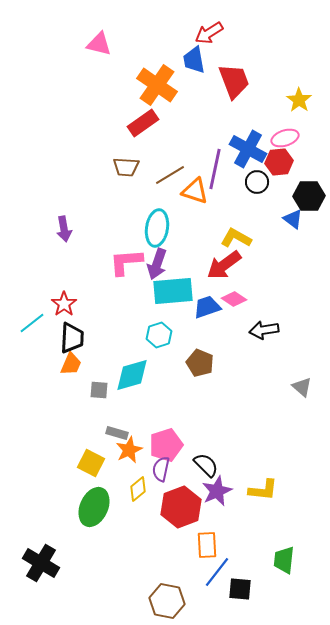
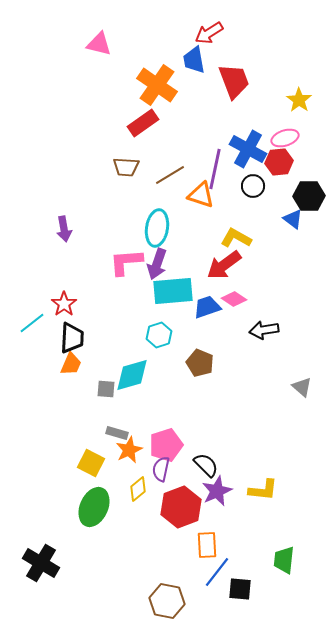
black circle at (257, 182): moved 4 px left, 4 px down
orange triangle at (195, 191): moved 6 px right, 4 px down
gray square at (99, 390): moved 7 px right, 1 px up
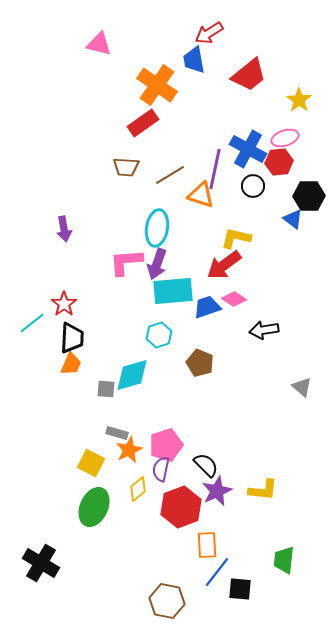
red trapezoid at (234, 81): moved 15 px right, 6 px up; rotated 72 degrees clockwise
yellow L-shape at (236, 238): rotated 16 degrees counterclockwise
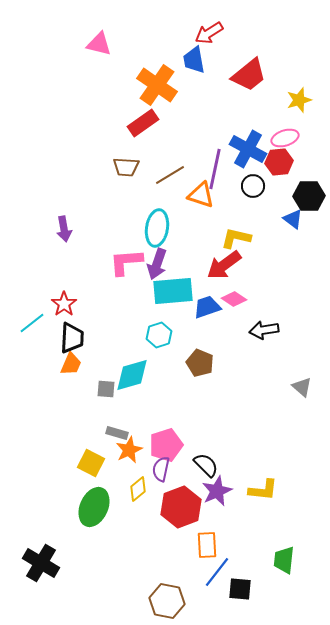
yellow star at (299, 100): rotated 20 degrees clockwise
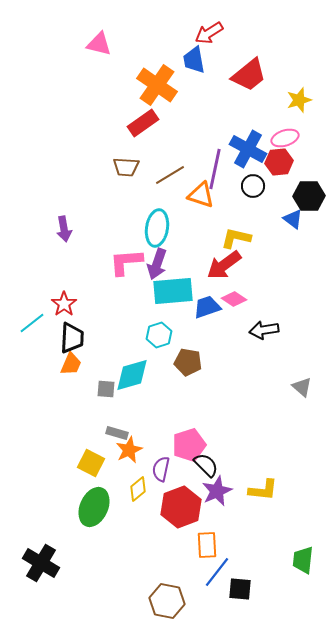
brown pentagon at (200, 363): moved 12 px left, 1 px up; rotated 12 degrees counterclockwise
pink pentagon at (166, 445): moved 23 px right
green trapezoid at (284, 560): moved 19 px right
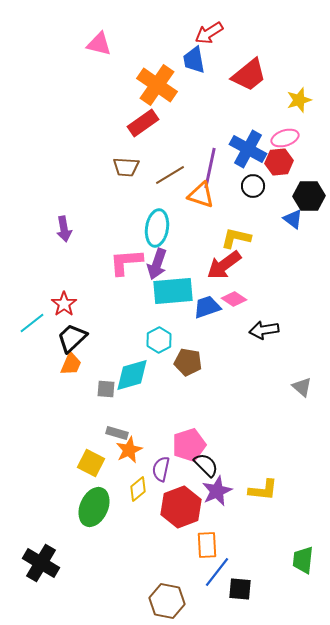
purple line at (215, 169): moved 5 px left, 1 px up
cyan hexagon at (159, 335): moved 5 px down; rotated 10 degrees counterclockwise
black trapezoid at (72, 338): rotated 136 degrees counterclockwise
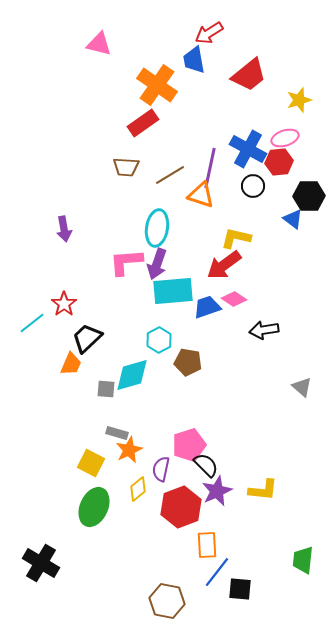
black trapezoid at (72, 338): moved 15 px right
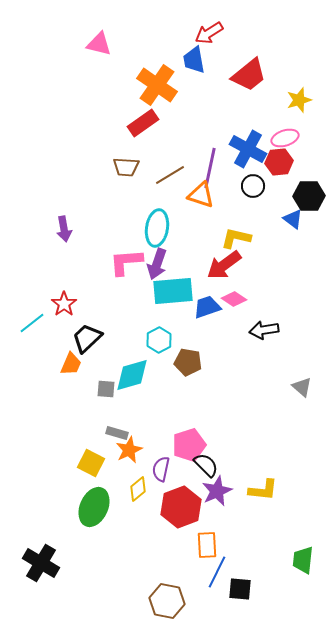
blue line at (217, 572): rotated 12 degrees counterclockwise
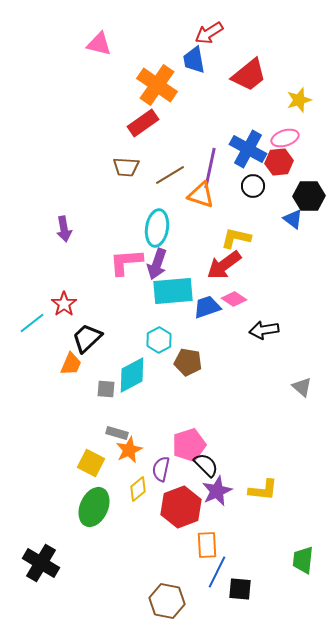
cyan diamond at (132, 375): rotated 12 degrees counterclockwise
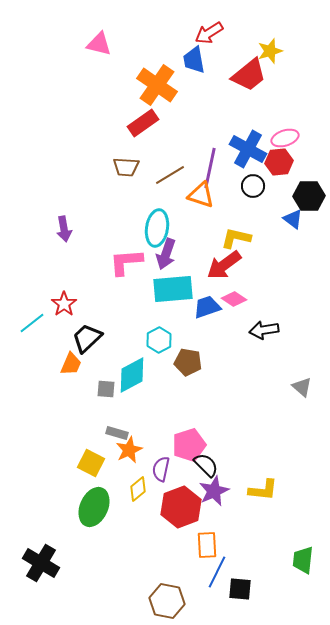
yellow star at (299, 100): moved 29 px left, 49 px up
purple arrow at (157, 264): moved 9 px right, 10 px up
cyan rectangle at (173, 291): moved 2 px up
purple star at (217, 491): moved 3 px left
